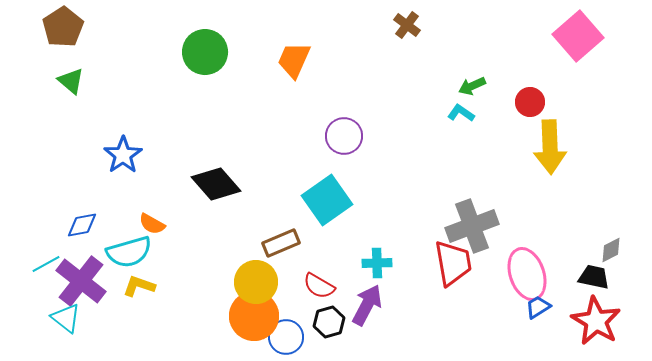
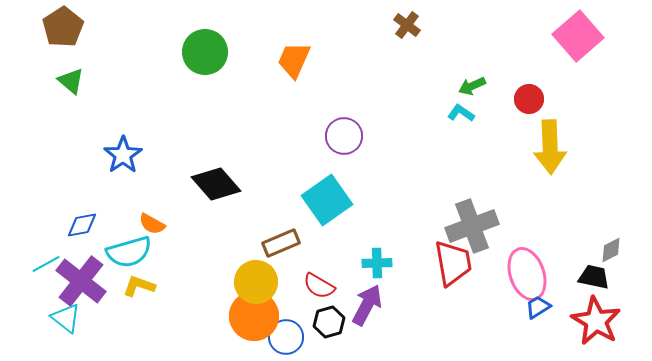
red circle: moved 1 px left, 3 px up
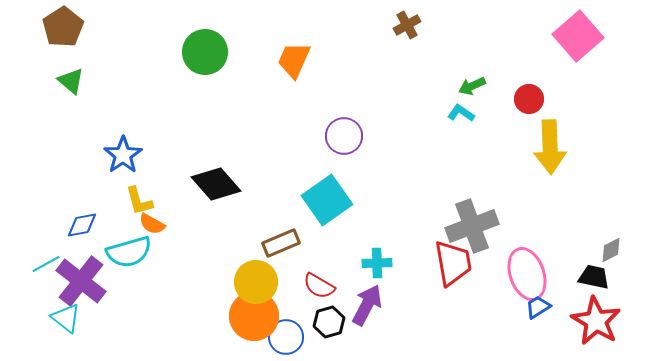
brown cross: rotated 24 degrees clockwise
yellow L-shape: moved 85 px up; rotated 124 degrees counterclockwise
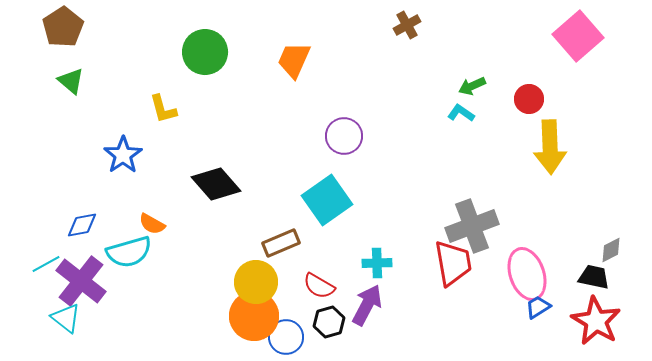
yellow L-shape: moved 24 px right, 92 px up
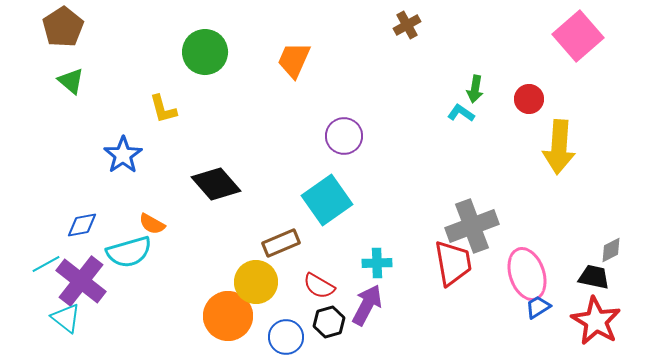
green arrow: moved 3 px right, 3 px down; rotated 56 degrees counterclockwise
yellow arrow: moved 9 px right; rotated 6 degrees clockwise
orange circle: moved 26 px left
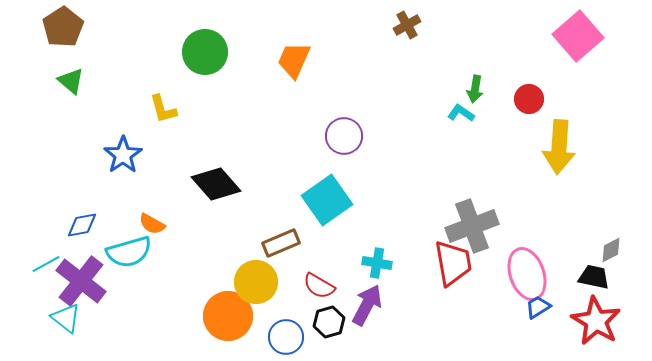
cyan cross: rotated 12 degrees clockwise
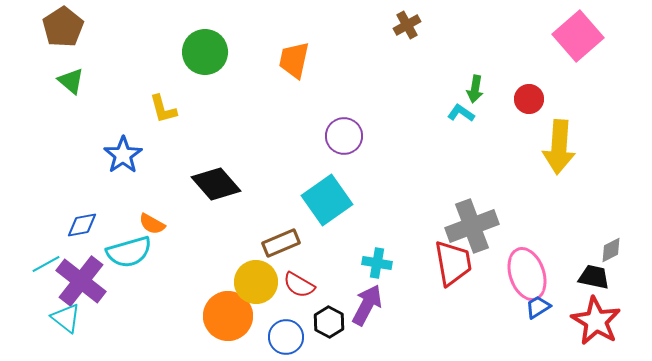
orange trapezoid: rotated 12 degrees counterclockwise
red semicircle: moved 20 px left, 1 px up
black hexagon: rotated 16 degrees counterclockwise
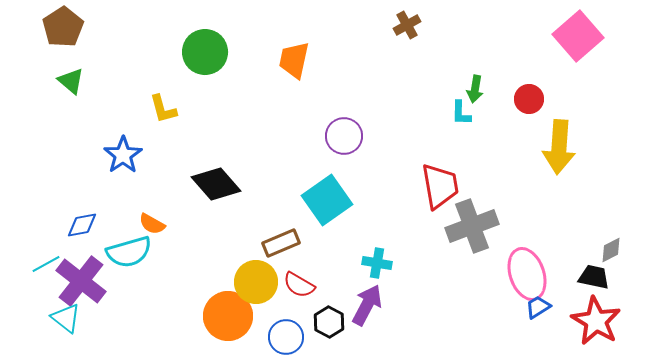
cyan L-shape: rotated 124 degrees counterclockwise
red trapezoid: moved 13 px left, 77 px up
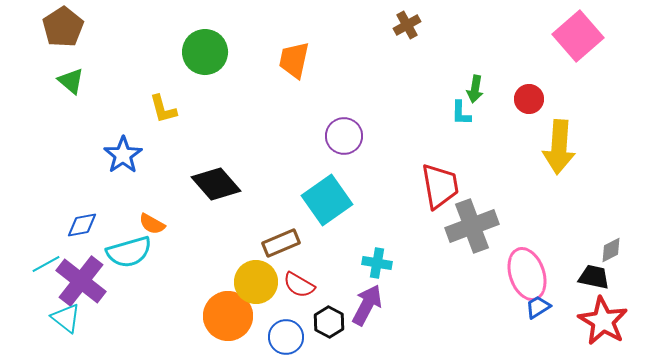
red star: moved 7 px right
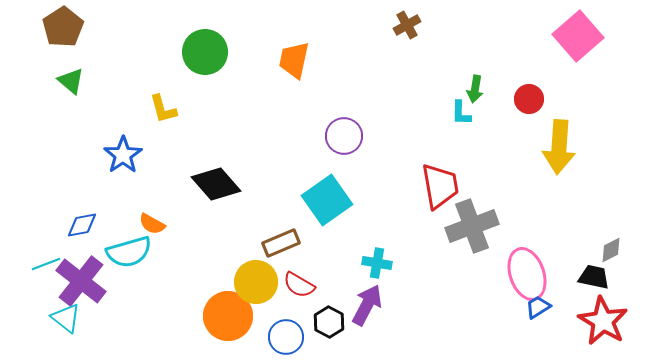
cyan line: rotated 8 degrees clockwise
